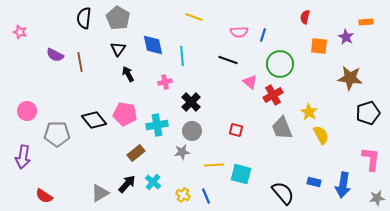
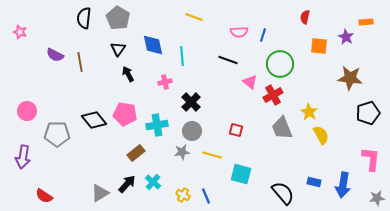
yellow line at (214, 165): moved 2 px left, 10 px up; rotated 18 degrees clockwise
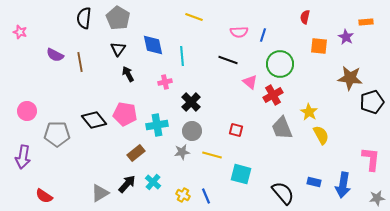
black pentagon at (368, 113): moved 4 px right, 11 px up
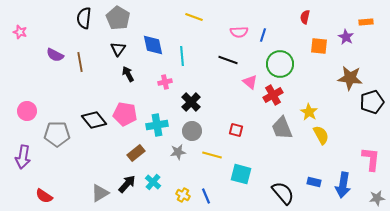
gray star at (182, 152): moved 4 px left
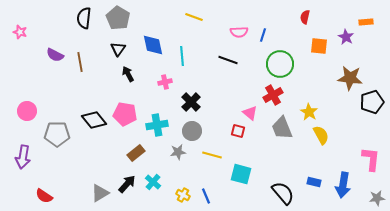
pink triangle at (250, 82): moved 31 px down
red square at (236, 130): moved 2 px right, 1 px down
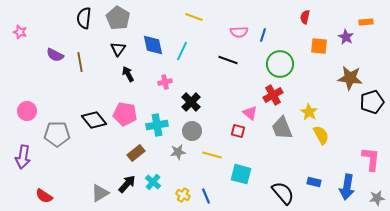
cyan line at (182, 56): moved 5 px up; rotated 30 degrees clockwise
blue arrow at (343, 185): moved 4 px right, 2 px down
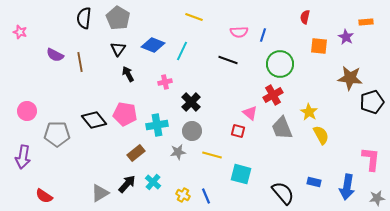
blue diamond at (153, 45): rotated 55 degrees counterclockwise
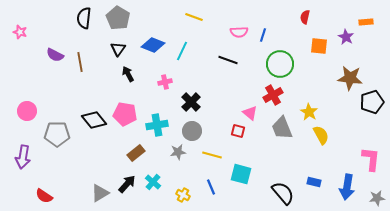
blue line at (206, 196): moved 5 px right, 9 px up
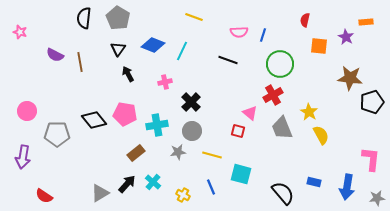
red semicircle at (305, 17): moved 3 px down
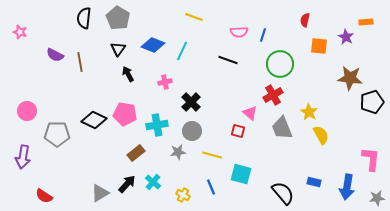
black diamond at (94, 120): rotated 25 degrees counterclockwise
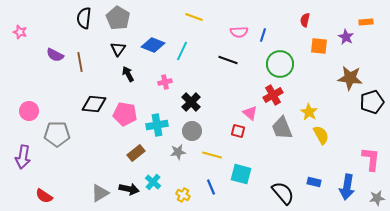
pink circle at (27, 111): moved 2 px right
black diamond at (94, 120): moved 16 px up; rotated 20 degrees counterclockwise
black arrow at (127, 184): moved 2 px right, 5 px down; rotated 60 degrees clockwise
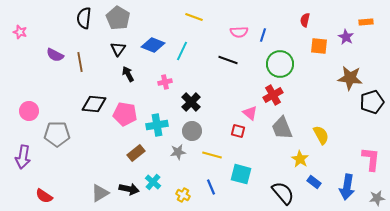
yellow star at (309, 112): moved 9 px left, 47 px down
blue rectangle at (314, 182): rotated 24 degrees clockwise
